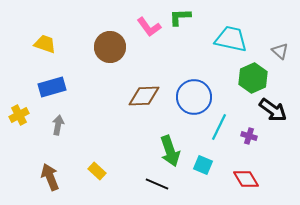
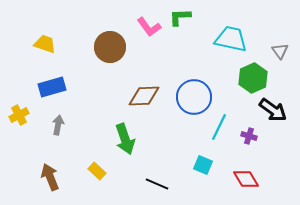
gray triangle: rotated 12 degrees clockwise
green arrow: moved 45 px left, 12 px up
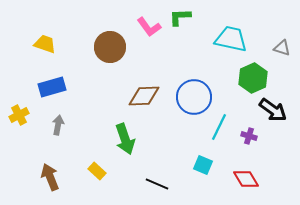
gray triangle: moved 2 px right, 3 px up; rotated 36 degrees counterclockwise
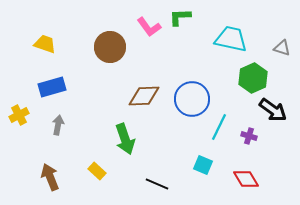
blue circle: moved 2 px left, 2 px down
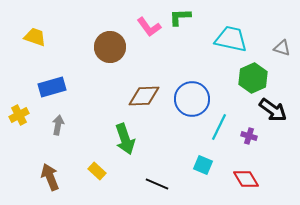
yellow trapezoid: moved 10 px left, 7 px up
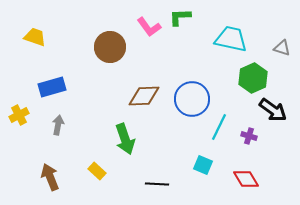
black line: rotated 20 degrees counterclockwise
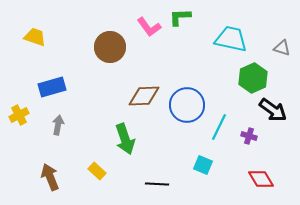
blue circle: moved 5 px left, 6 px down
red diamond: moved 15 px right
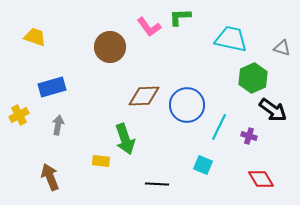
yellow rectangle: moved 4 px right, 10 px up; rotated 36 degrees counterclockwise
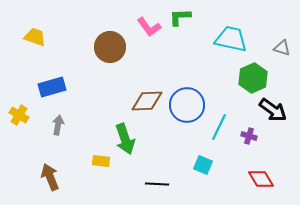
brown diamond: moved 3 px right, 5 px down
yellow cross: rotated 30 degrees counterclockwise
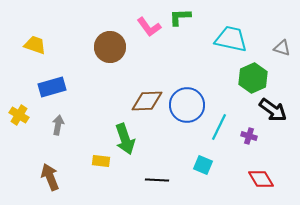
yellow trapezoid: moved 8 px down
black line: moved 4 px up
